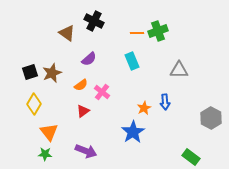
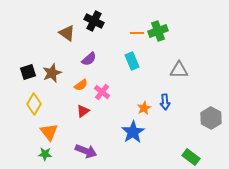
black square: moved 2 px left
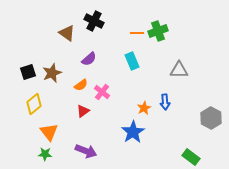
yellow diamond: rotated 20 degrees clockwise
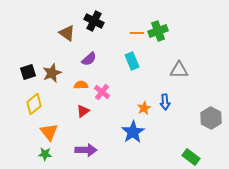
orange semicircle: rotated 144 degrees counterclockwise
purple arrow: moved 1 px up; rotated 20 degrees counterclockwise
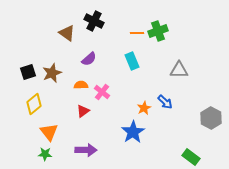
blue arrow: rotated 42 degrees counterclockwise
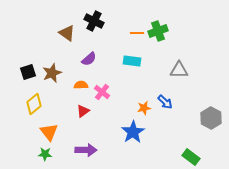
cyan rectangle: rotated 60 degrees counterclockwise
orange star: rotated 16 degrees clockwise
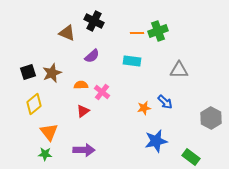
brown triangle: rotated 12 degrees counterclockwise
purple semicircle: moved 3 px right, 3 px up
blue star: moved 23 px right, 9 px down; rotated 20 degrees clockwise
purple arrow: moved 2 px left
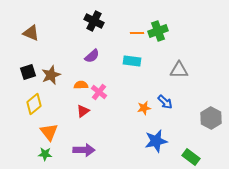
brown triangle: moved 36 px left
brown star: moved 1 px left, 2 px down
pink cross: moved 3 px left
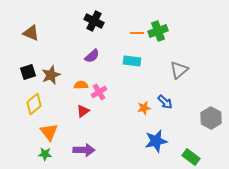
gray triangle: rotated 42 degrees counterclockwise
pink cross: rotated 21 degrees clockwise
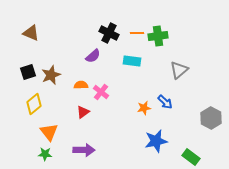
black cross: moved 15 px right, 12 px down
green cross: moved 5 px down; rotated 12 degrees clockwise
purple semicircle: moved 1 px right
pink cross: moved 2 px right; rotated 21 degrees counterclockwise
red triangle: moved 1 px down
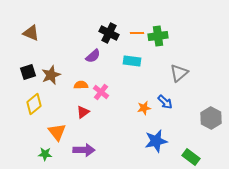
gray triangle: moved 3 px down
orange triangle: moved 8 px right
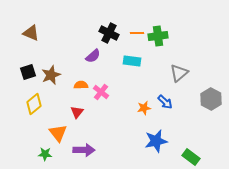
red triangle: moved 6 px left; rotated 16 degrees counterclockwise
gray hexagon: moved 19 px up
orange triangle: moved 1 px right, 1 px down
